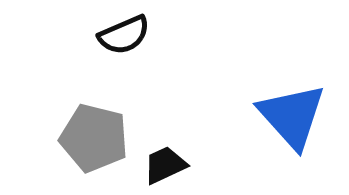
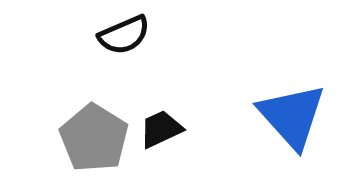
gray pentagon: rotated 18 degrees clockwise
black trapezoid: moved 4 px left, 36 px up
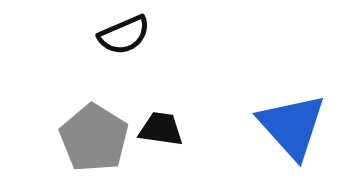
blue triangle: moved 10 px down
black trapezoid: rotated 33 degrees clockwise
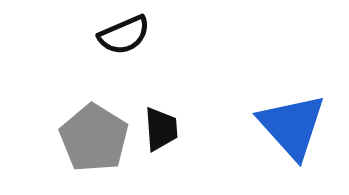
black trapezoid: rotated 78 degrees clockwise
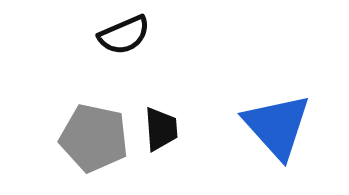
blue triangle: moved 15 px left
gray pentagon: rotated 20 degrees counterclockwise
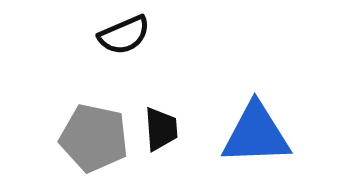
blue triangle: moved 21 px left, 8 px down; rotated 50 degrees counterclockwise
